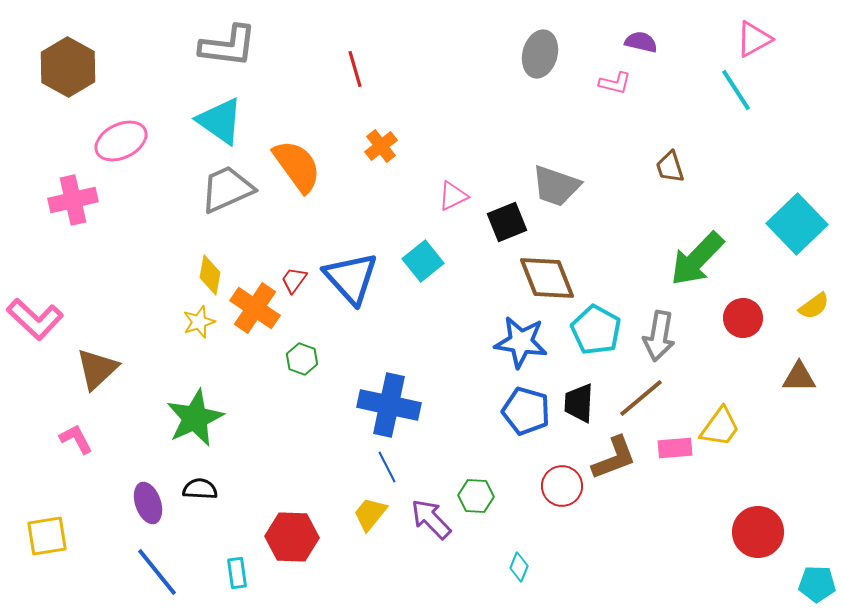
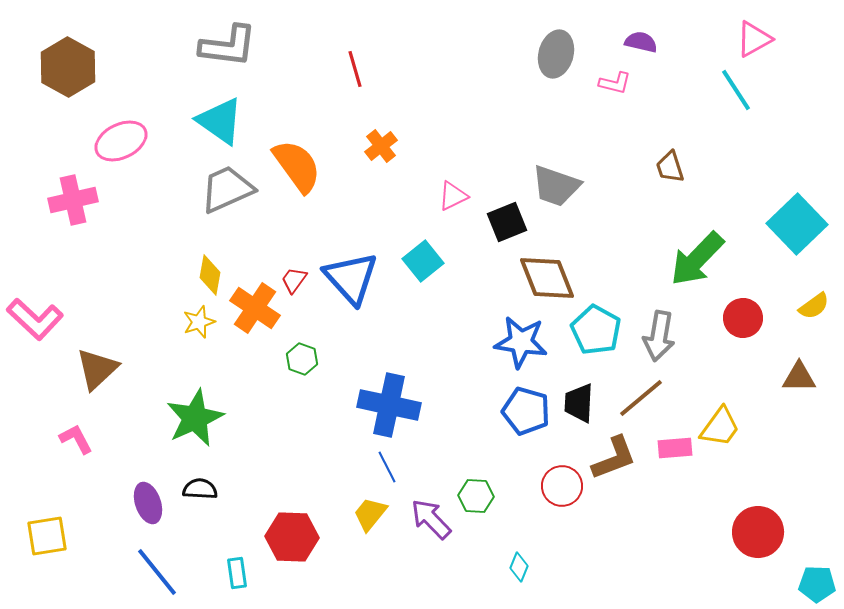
gray ellipse at (540, 54): moved 16 px right
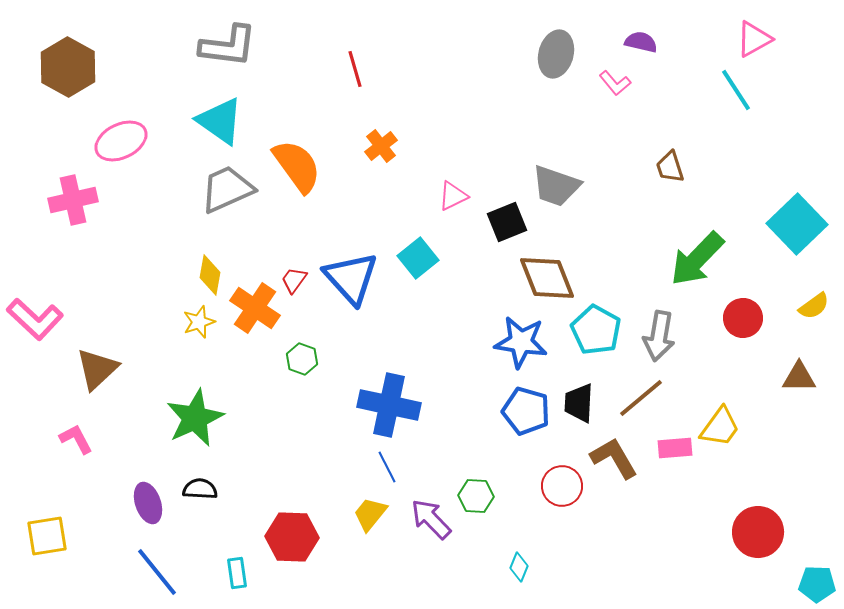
pink L-shape at (615, 83): rotated 36 degrees clockwise
cyan square at (423, 261): moved 5 px left, 3 px up
brown L-shape at (614, 458): rotated 99 degrees counterclockwise
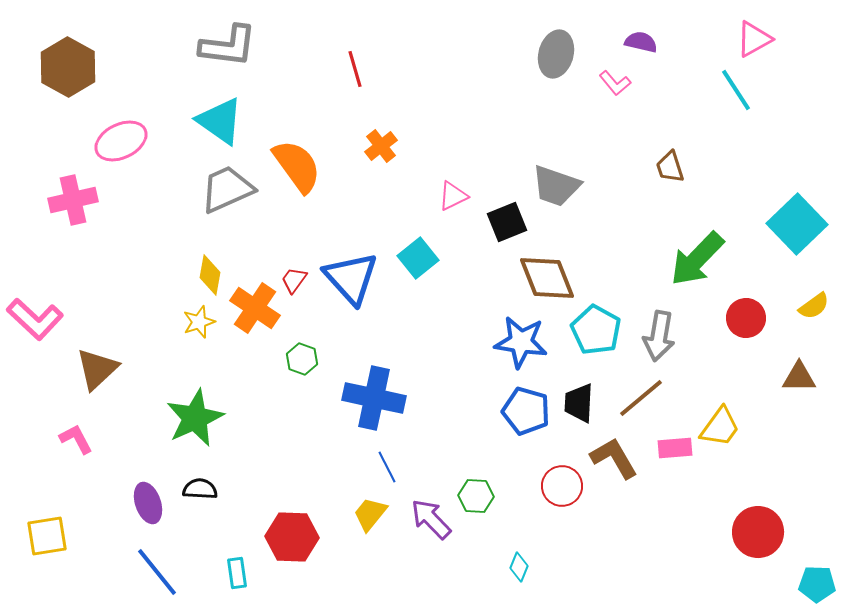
red circle at (743, 318): moved 3 px right
blue cross at (389, 405): moved 15 px left, 7 px up
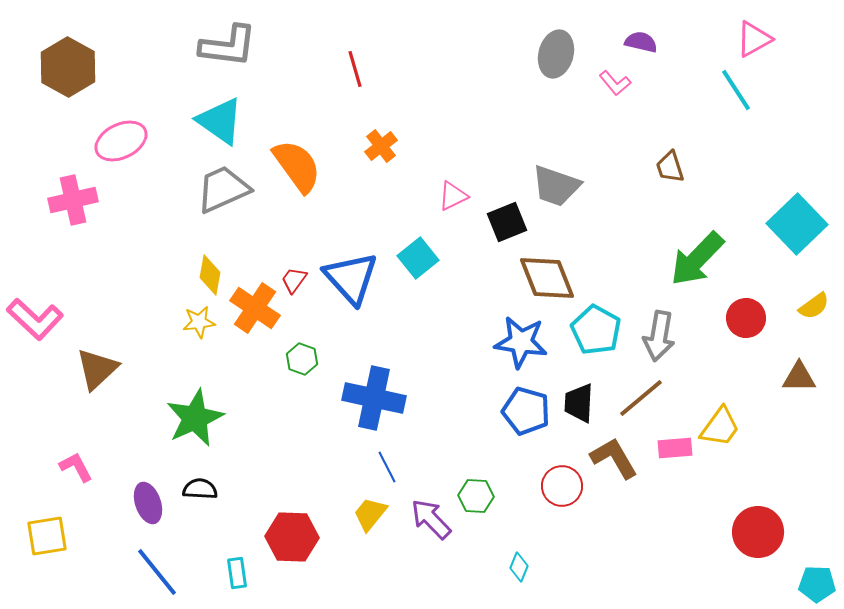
gray trapezoid at (227, 189): moved 4 px left
yellow star at (199, 322): rotated 12 degrees clockwise
pink L-shape at (76, 439): moved 28 px down
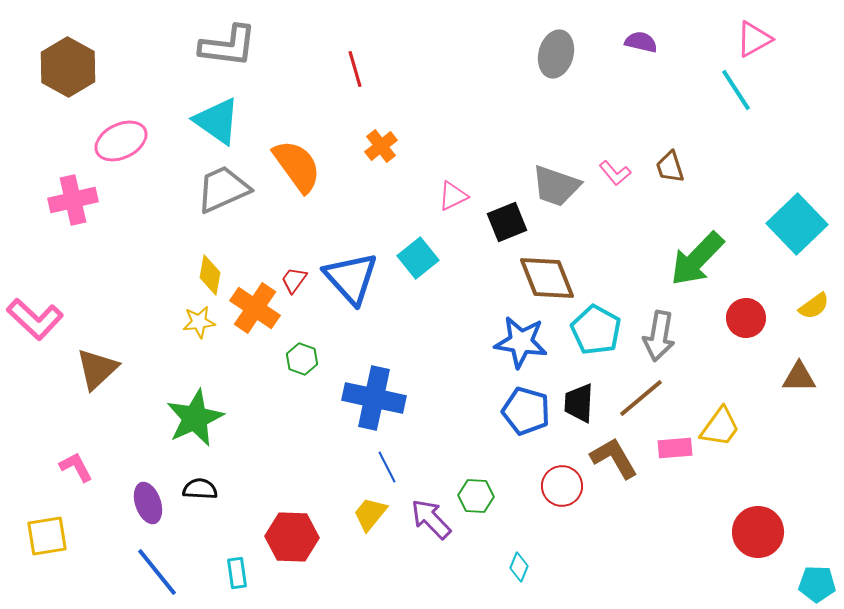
pink L-shape at (615, 83): moved 90 px down
cyan triangle at (220, 121): moved 3 px left
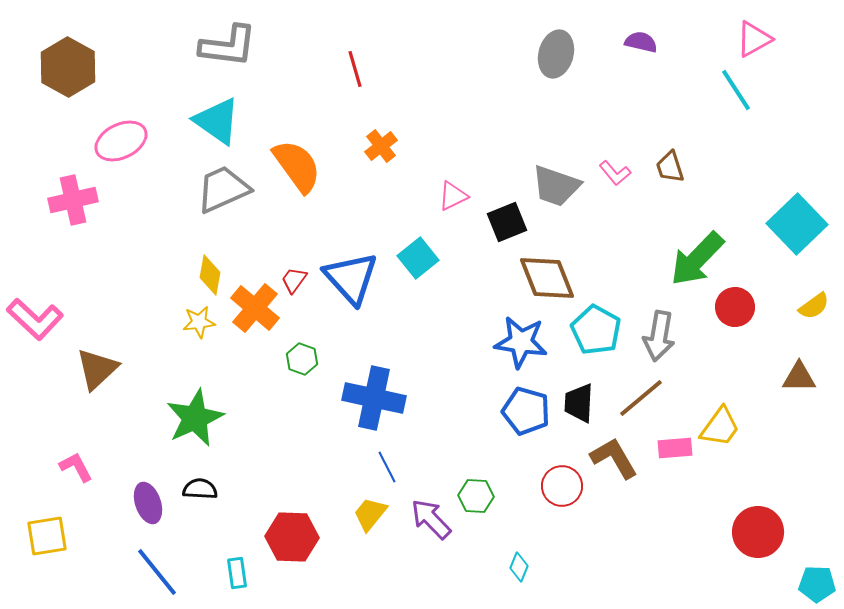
orange cross at (255, 308): rotated 6 degrees clockwise
red circle at (746, 318): moved 11 px left, 11 px up
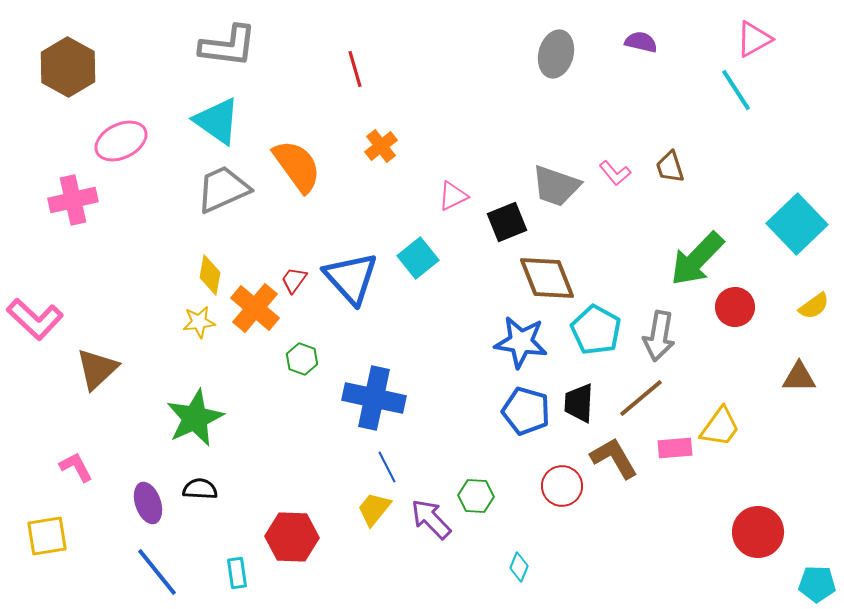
yellow trapezoid at (370, 514): moved 4 px right, 5 px up
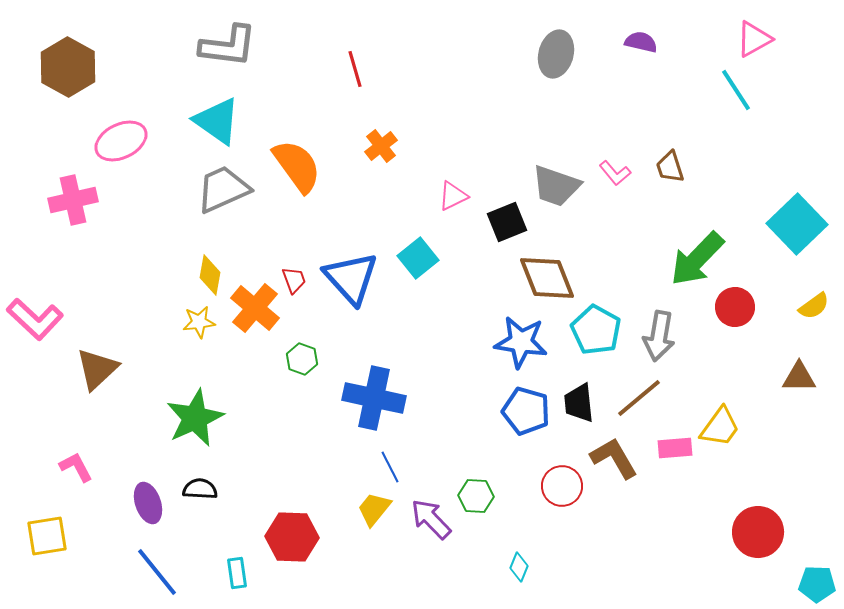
red trapezoid at (294, 280): rotated 124 degrees clockwise
brown line at (641, 398): moved 2 px left
black trapezoid at (579, 403): rotated 9 degrees counterclockwise
blue line at (387, 467): moved 3 px right
